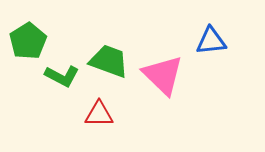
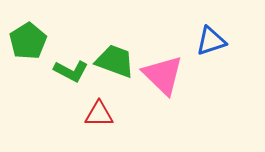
blue triangle: rotated 12 degrees counterclockwise
green trapezoid: moved 6 px right
green L-shape: moved 9 px right, 5 px up
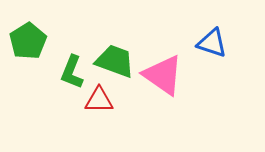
blue triangle: moved 1 px right, 2 px down; rotated 36 degrees clockwise
green L-shape: moved 1 px right, 1 px down; rotated 84 degrees clockwise
pink triangle: rotated 9 degrees counterclockwise
red triangle: moved 14 px up
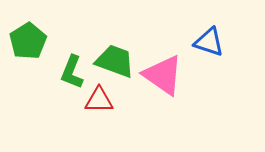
blue triangle: moved 3 px left, 1 px up
